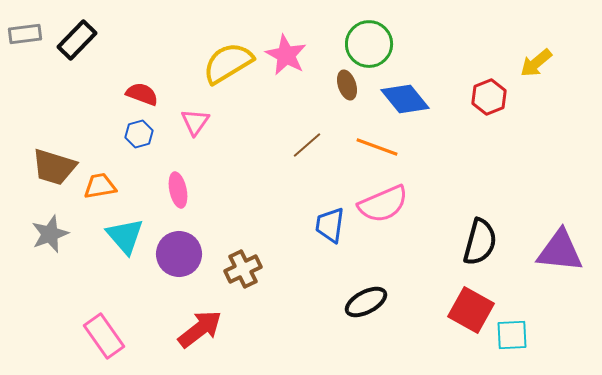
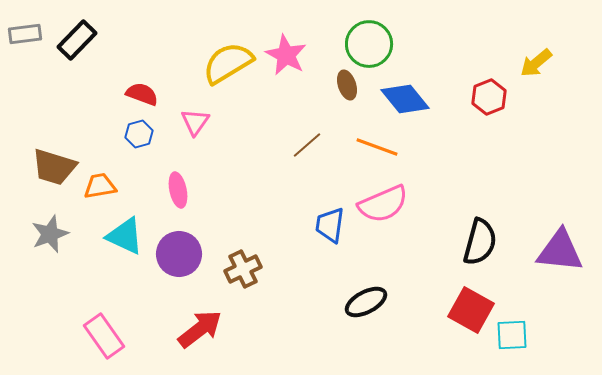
cyan triangle: rotated 24 degrees counterclockwise
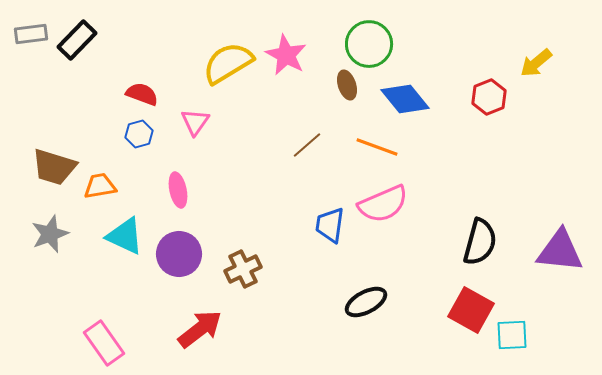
gray rectangle: moved 6 px right
pink rectangle: moved 7 px down
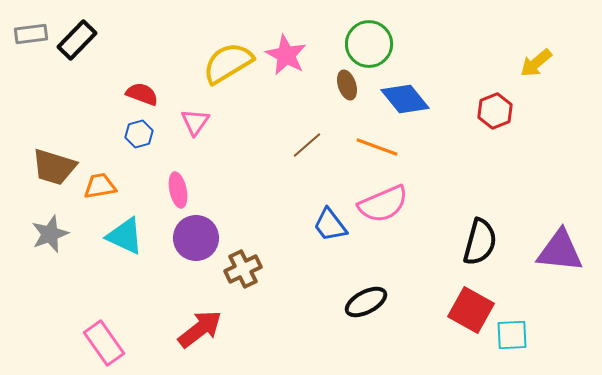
red hexagon: moved 6 px right, 14 px down
blue trapezoid: rotated 45 degrees counterclockwise
purple circle: moved 17 px right, 16 px up
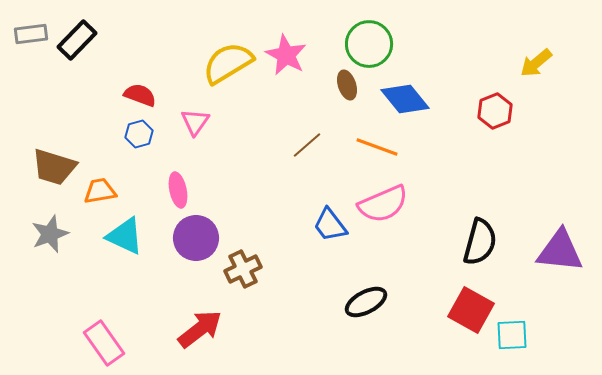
red semicircle: moved 2 px left, 1 px down
orange trapezoid: moved 5 px down
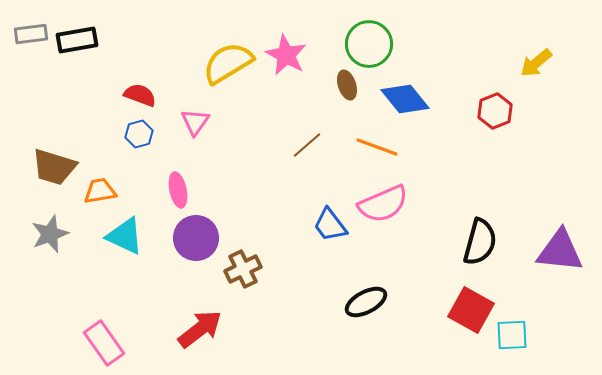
black rectangle: rotated 36 degrees clockwise
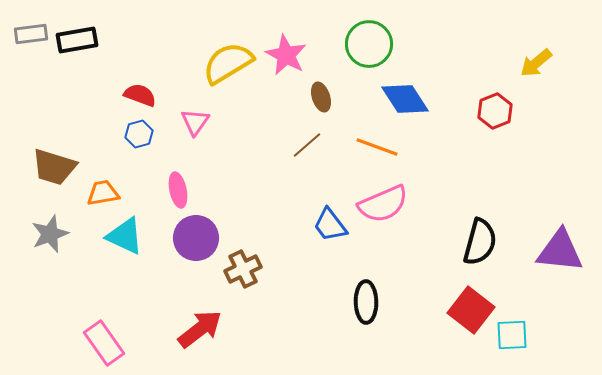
brown ellipse: moved 26 px left, 12 px down
blue diamond: rotated 6 degrees clockwise
orange trapezoid: moved 3 px right, 2 px down
black ellipse: rotated 63 degrees counterclockwise
red square: rotated 9 degrees clockwise
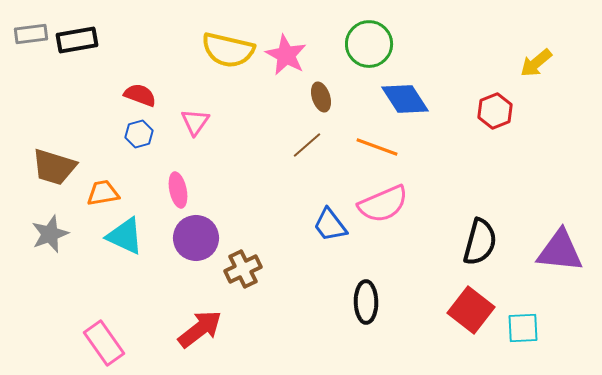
yellow semicircle: moved 13 px up; rotated 136 degrees counterclockwise
cyan square: moved 11 px right, 7 px up
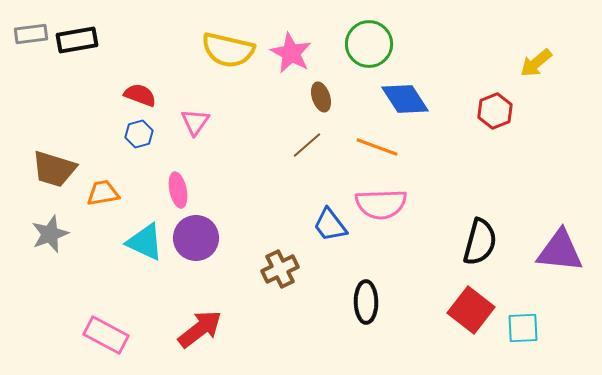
pink star: moved 5 px right, 2 px up
brown trapezoid: moved 2 px down
pink semicircle: moved 2 px left; rotated 21 degrees clockwise
cyan triangle: moved 20 px right, 6 px down
brown cross: moved 37 px right
pink rectangle: moved 2 px right, 8 px up; rotated 27 degrees counterclockwise
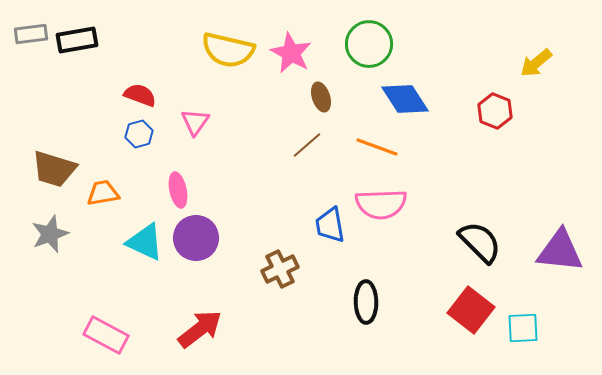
red hexagon: rotated 16 degrees counterclockwise
blue trapezoid: rotated 27 degrees clockwise
black semicircle: rotated 60 degrees counterclockwise
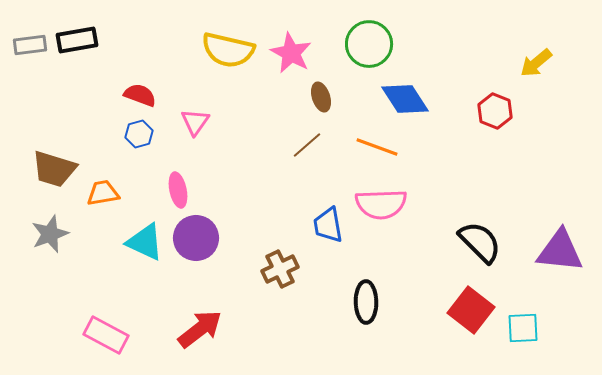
gray rectangle: moved 1 px left, 11 px down
blue trapezoid: moved 2 px left
